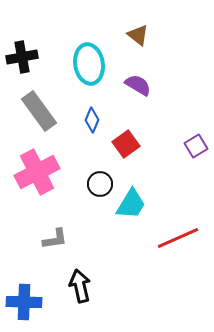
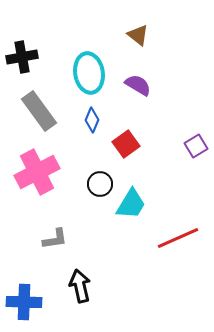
cyan ellipse: moved 9 px down
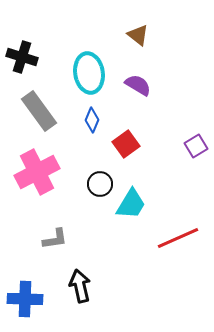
black cross: rotated 28 degrees clockwise
blue cross: moved 1 px right, 3 px up
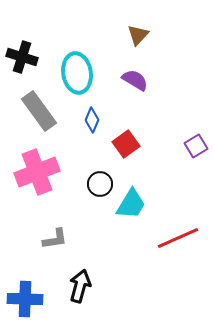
brown triangle: rotated 35 degrees clockwise
cyan ellipse: moved 12 px left
purple semicircle: moved 3 px left, 5 px up
pink cross: rotated 6 degrees clockwise
black arrow: rotated 28 degrees clockwise
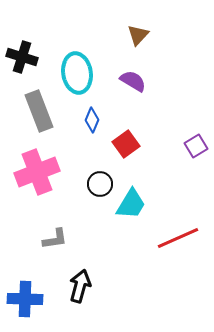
purple semicircle: moved 2 px left, 1 px down
gray rectangle: rotated 15 degrees clockwise
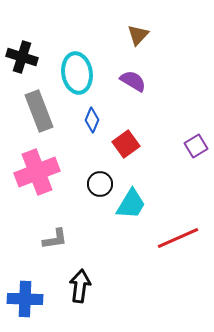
black arrow: rotated 8 degrees counterclockwise
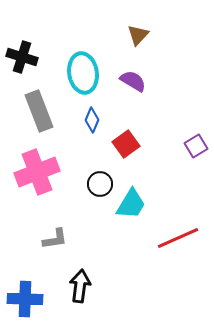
cyan ellipse: moved 6 px right
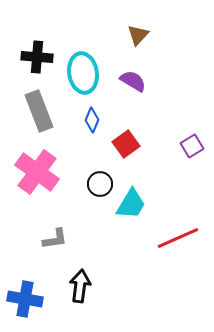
black cross: moved 15 px right; rotated 12 degrees counterclockwise
purple square: moved 4 px left
pink cross: rotated 33 degrees counterclockwise
blue cross: rotated 8 degrees clockwise
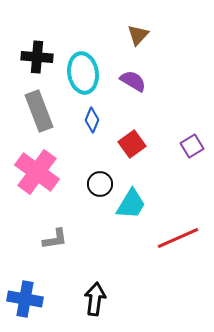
red square: moved 6 px right
black arrow: moved 15 px right, 13 px down
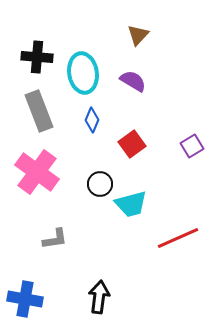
cyan trapezoid: rotated 44 degrees clockwise
black arrow: moved 4 px right, 2 px up
